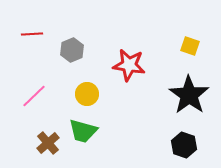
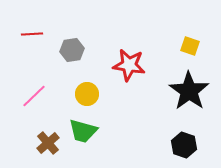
gray hexagon: rotated 15 degrees clockwise
black star: moved 4 px up
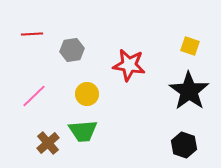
green trapezoid: rotated 20 degrees counterclockwise
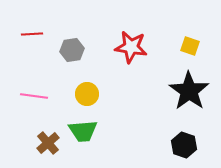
red star: moved 2 px right, 18 px up
pink line: rotated 52 degrees clockwise
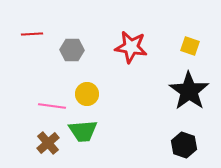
gray hexagon: rotated 10 degrees clockwise
pink line: moved 18 px right, 10 px down
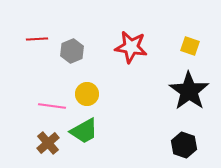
red line: moved 5 px right, 5 px down
gray hexagon: moved 1 px down; rotated 25 degrees counterclockwise
green trapezoid: moved 1 px right; rotated 24 degrees counterclockwise
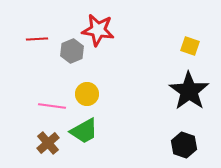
red star: moved 33 px left, 17 px up
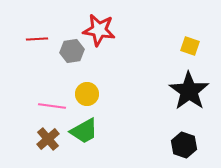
red star: moved 1 px right
gray hexagon: rotated 15 degrees clockwise
brown cross: moved 4 px up
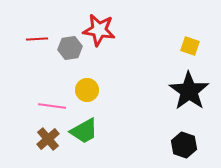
gray hexagon: moved 2 px left, 3 px up
yellow circle: moved 4 px up
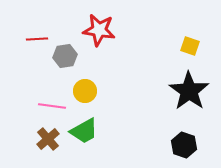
gray hexagon: moved 5 px left, 8 px down
yellow circle: moved 2 px left, 1 px down
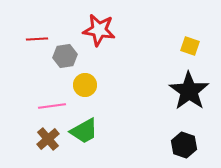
yellow circle: moved 6 px up
pink line: rotated 16 degrees counterclockwise
